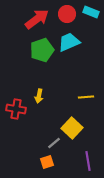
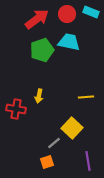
cyan trapezoid: rotated 35 degrees clockwise
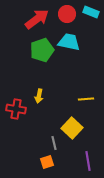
yellow line: moved 2 px down
gray line: rotated 64 degrees counterclockwise
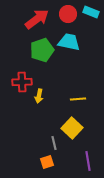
red circle: moved 1 px right
yellow line: moved 8 px left
red cross: moved 6 px right, 27 px up; rotated 12 degrees counterclockwise
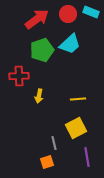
cyan trapezoid: moved 1 px right, 2 px down; rotated 125 degrees clockwise
red cross: moved 3 px left, 6 px up
yellow square: moved 4 px right; rotated 20 degrees clockwise
purple line: moved 1 px left, 4 px up
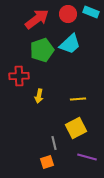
purple line: rotated 66 degrees counterclockwise
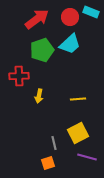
red circle: moved 2 px right, 3 px down
yellow square: moved 2 px right, 5 px down
orange square: moved 1 px right, 1 px down
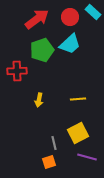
cyan rectangle: moved 2 px right; rotated 21 degrees clockwise
red cross: moved 2 px left, 5 px up
yellow arrow: moved 4 px down
orange square: moved 1 px right, 1 px up
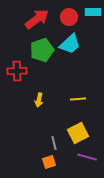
cyan rectangle: rotated 42 degrees counterclockwise
red circle: moved 1 px left
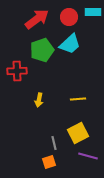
purple line: moved 1 px right, 1 px up
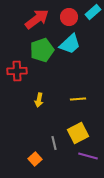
cyan rectangle: rotated 42 degrees counterclockwise
orange square: moved 14 px left, 3 px up; rotated 24 degrees counterclockwise
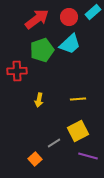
yellow square: moved 2 px up
gray line: rotated 72 degrees clockwise
